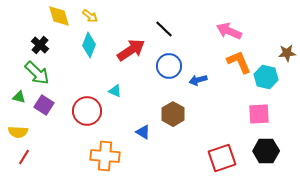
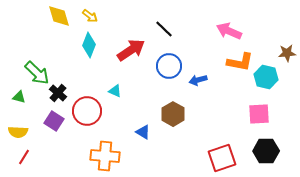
black cross: moved 18 px right, 48 px down
orange L-shape: moved 1 px right; rotated 124 degrees clockwise
purple square: moved 10 px right, 16 px down
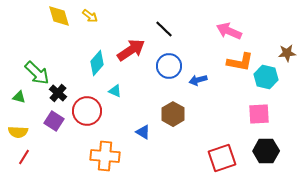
cyan diamond: moved 8 px right, 18 px down; rotated 20 degrees clockwise
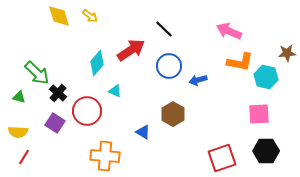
purple square: moved 1 px right, 2 px down
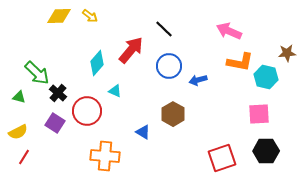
yellow diamond: rotated 75 degrees counterclockwise
red arrow: rotated 16 degrees counterclockwise
yellow semicircle: rotated 30 degrees counterclockwise
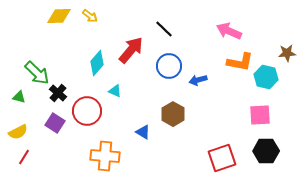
pink square: moved 1 px right, 1 px down
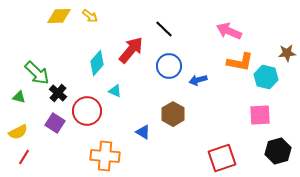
black hexagon: moved 12 px right; rotated 15 degrees counterclockwise
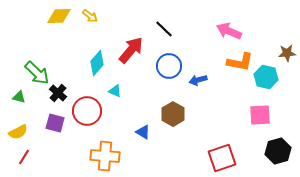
purple square: rotated 18 degrees counterclockwise
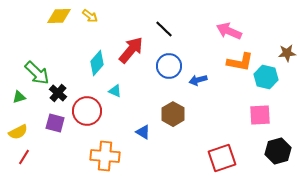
green triangle: rotated 32 degrees counterclockwise
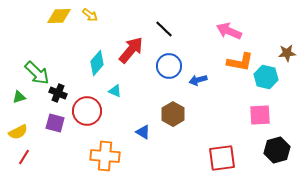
yellow arrow: moved 1 px up
black cross: rotated 18 degrees counterclockwise
black hexagon: moved 1 px left, 1 px up
red square: rotated 12 degrees clockwise
